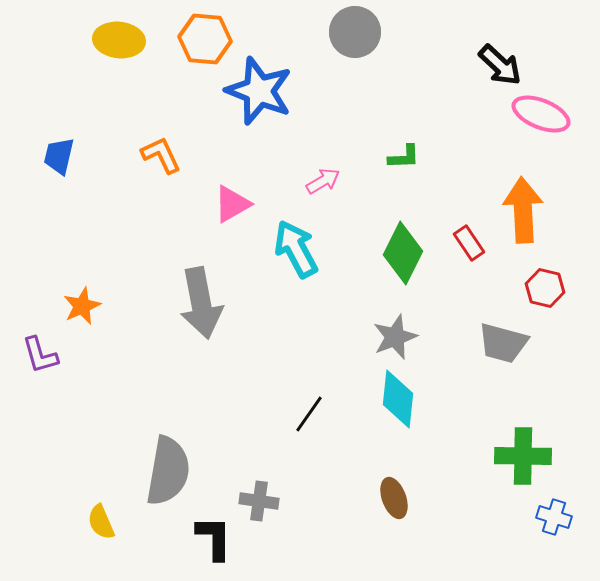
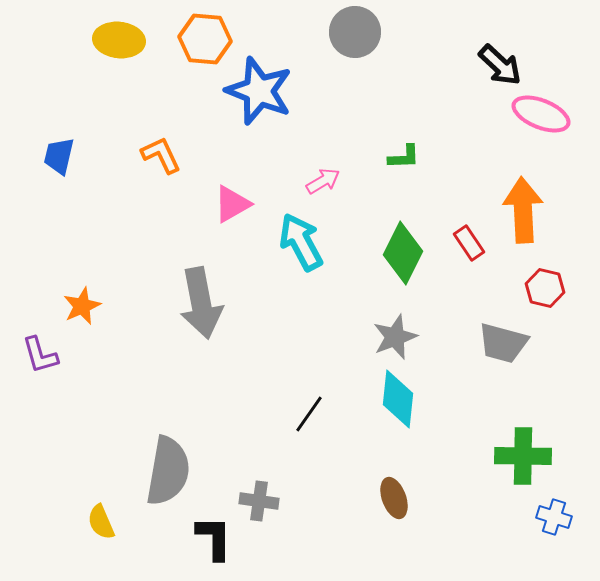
cyan arrow: moved 5 px right, 7 px up
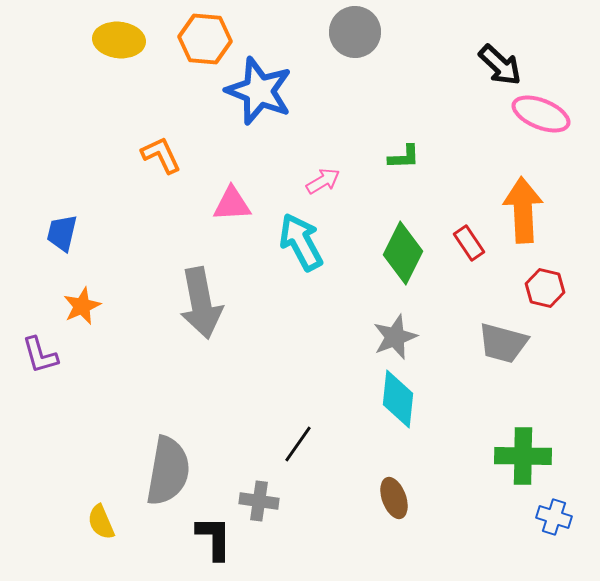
blue trapezoid: moved 3 px right, 77 px down
pink triangle: rotated 27 degrees clockwise
black line: moved 11 px left, 30 px down
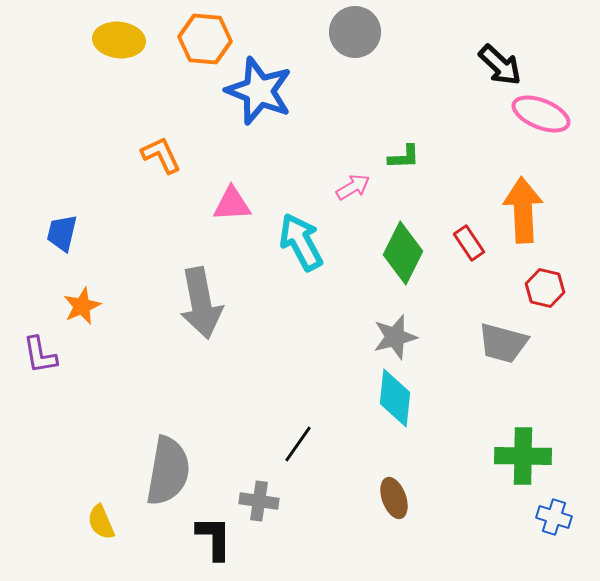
pink arrow: moved 30 px right, 6 px down
gray star: rotated 6 degrees clockwise
purple L-shape: rotated 6 degrees clockwise
cyan diamond: moved 3 px left, 1 px up
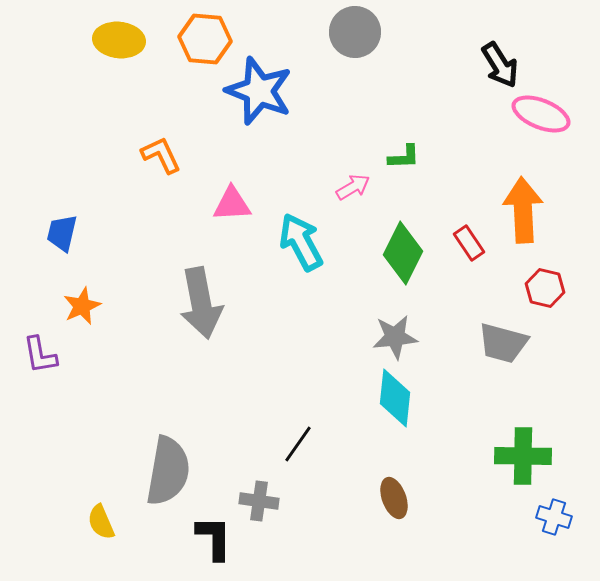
black arrow: rotated 15 degrees clockwise
gray star: rotated 9 degrees clockwise
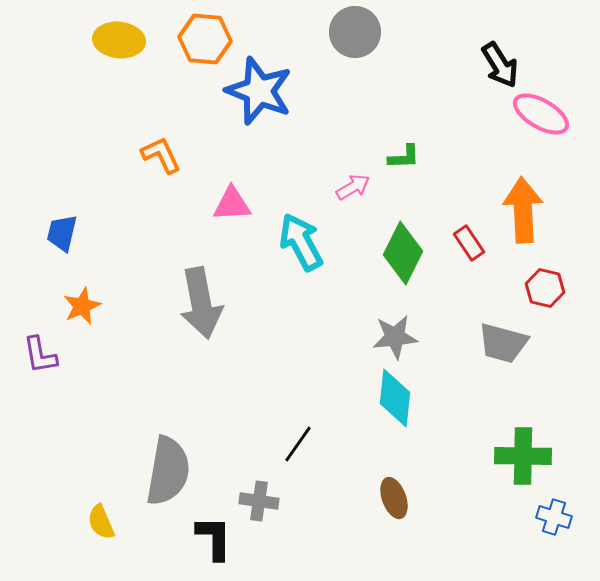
pink ellipse: rotated 8 degrees clockwise
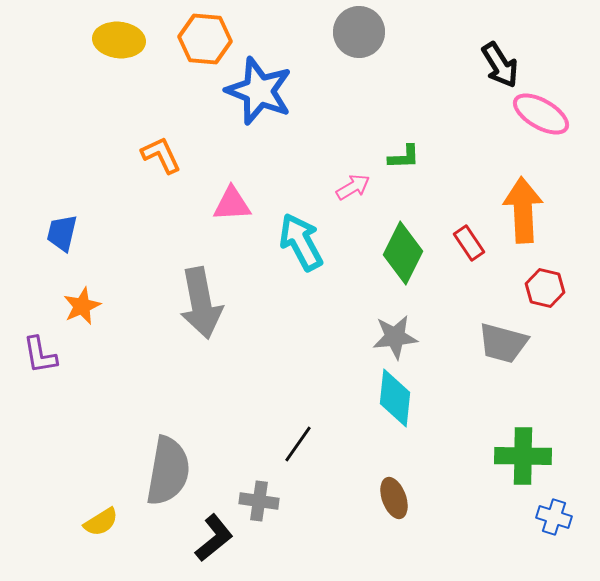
gray circle: moved 4 px right
yellow semicircle: rotated 99 degrees counterclockwise
black L-shape: rotated 51 degrees clockwise
